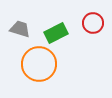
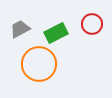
red circle: moved 1 px left, 1 px down
gray trapezoid: rotated 45 degrees counterclockwise
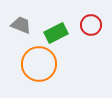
red circle: moved 1 px left, 1 px down
gray trapezoid: moved 1 px right, 4 px up; rotated 50 degrees clockwise
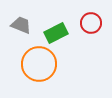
red circle: moved 2 px up
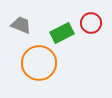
green rectangle: moved 6 px right
orange circle: moved 1 px up
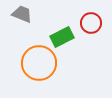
gray trapezoid: moved 1 px right, 11 px up
green rectangle: moved 4 px down
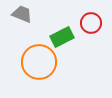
orange circle: moved 1 px up
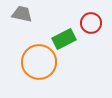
gray trapezoid: rotated 10 degrees counterclockwise
green rectangle: moved 2 px right, 2 px down
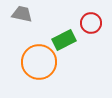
green rectangle: moved 1 px down
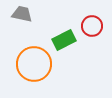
red circle: moved 1 px right, 3 px down
orange circle: moved 5 px left, 2 px down
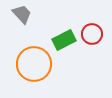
gray trapezoid: rotated 35 degrees clockwise
red circle: moved 8 px down
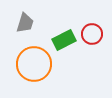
gray trapezoid: moved 3 px right, 9 px down; rotated 60 degrees clockwise
